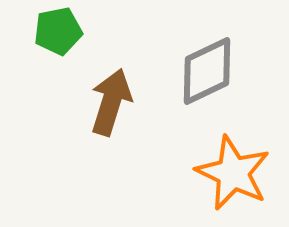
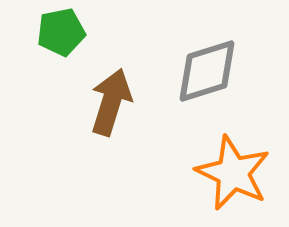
green pentagon: moved 3 px right, 1 px down
gray diamond: rotated 8 degrees clockwise
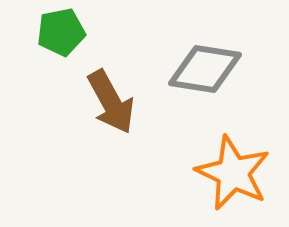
gray diamond: moved 2 px left, 2 px up; rotated 26 degrees clockwise
brown arrow: rotated 134 degrees clockwise
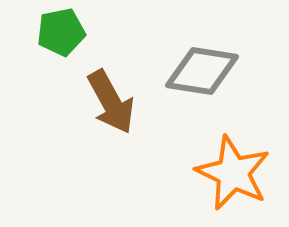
gray diamond: moved 3 px left, 2 px down
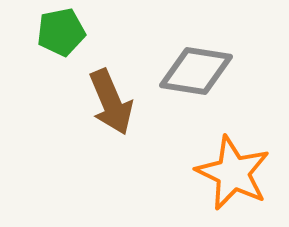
gray diamond: moved 6 px left
brown arrow: rotated 6 degrees clockwise
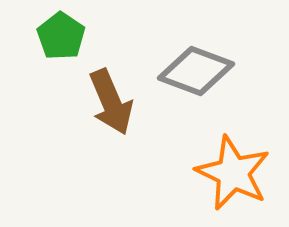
green pentagon: moved 4 px down; rotated 27 degrees counterclockwise
gray diamond: rotated 12 degrees clockwise
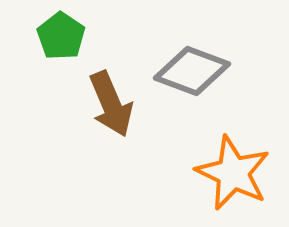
gray diamond: moved 4 px left
brown arrow: moved 2 px down
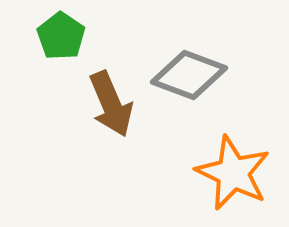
gray diamond: moved 3 px left, 4 px down
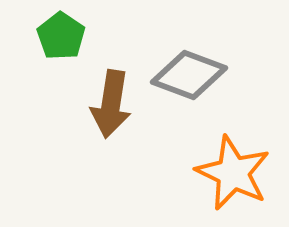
brown arrow: rotated 32 degrees clockwise
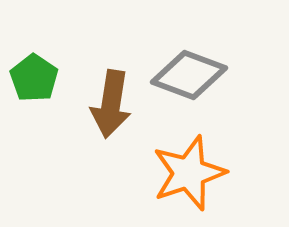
green pentagon: moved 27 px left, 42 px down
orange star: moved 44 px left; rotated 28 degrees clockwise
